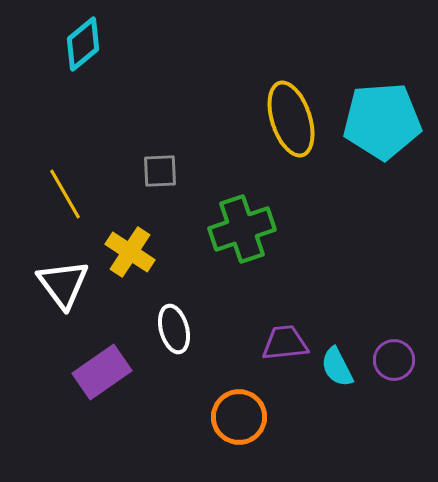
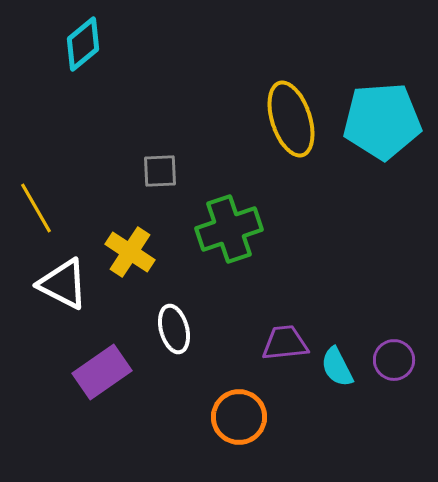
yellow line: moved 29 px left, 14 px down
green cross: moved 13 px left
white triangle: rotated 26 degrees counterclockwise
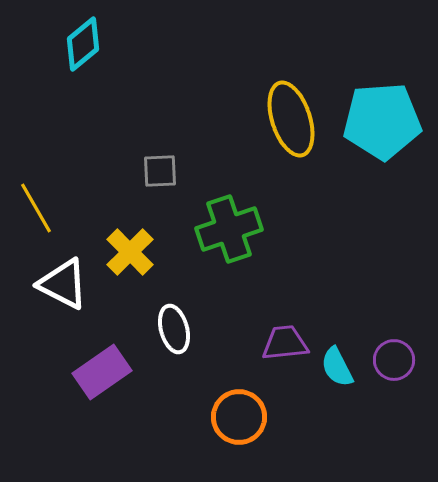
yellow cross: rotated 12 degrees clockwise
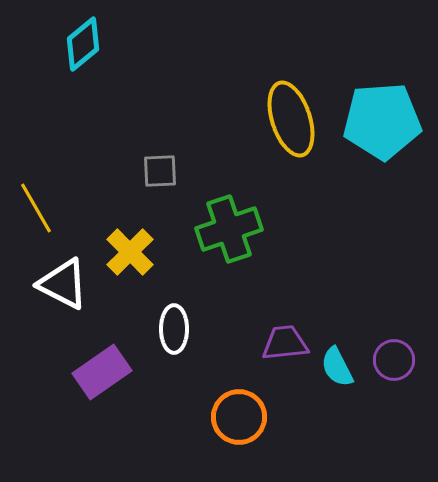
white ellipse: rotated 15 degrees clockwise
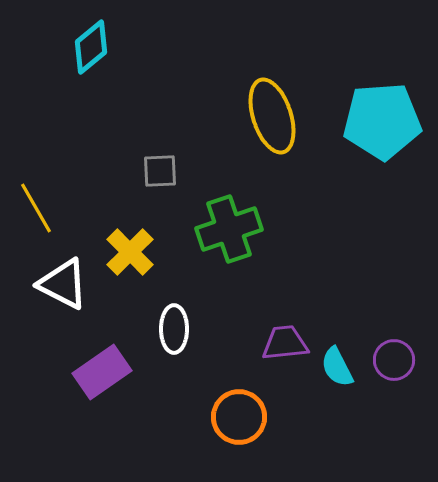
cyan diamond: moved 8 px right, 3 px down
yellow ellipse: moved 19 px left, 3 px up
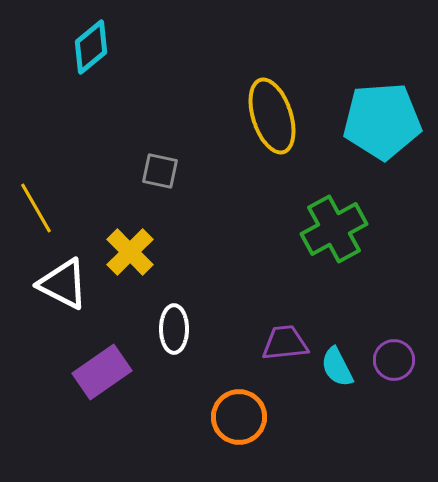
gray square: rotated 15 degrees clockwise
green cross: moved 105 px right; rotated 10 degrees counterclockwise
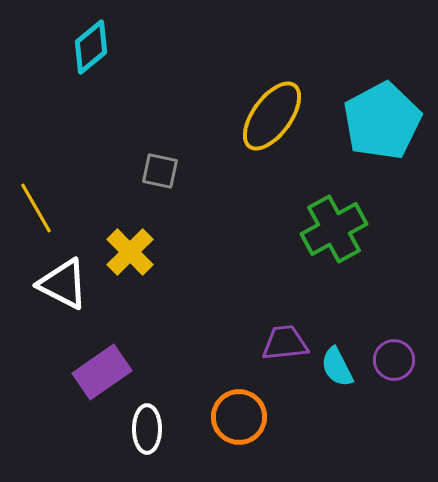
yellow ellipse: rotated 54 degrees clockwise
cyan pentagon: rotated 24 degrees counterclockwise
white ellipse: moved 27 px left, 100 px down
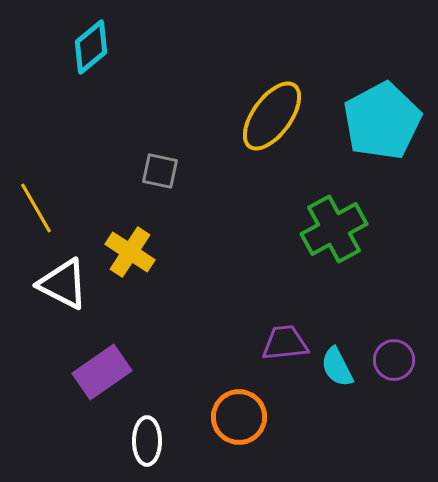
yellow cross: rotated 12 degrees counterclockwise
white ellipse: moved 12 px down
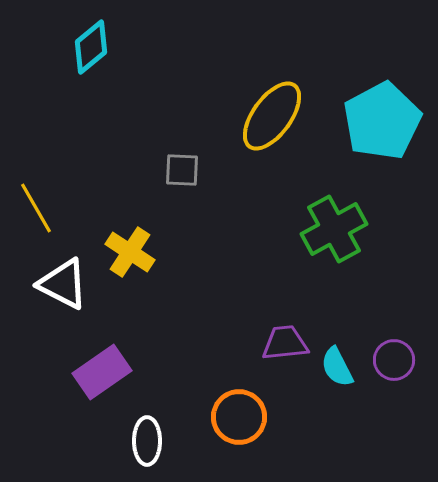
gray square: moved 22 px right, 1 px up; rotated 9 degrees counterclockwise
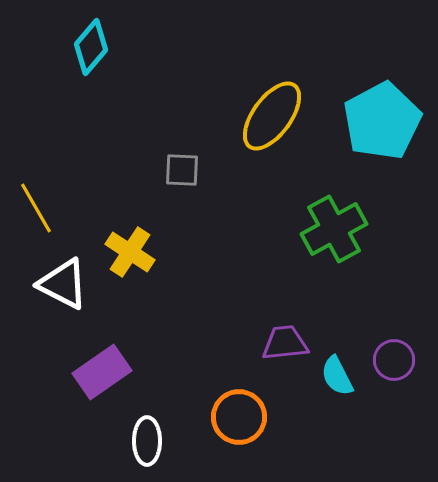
cyan diamond: rotated 10 degrees counterclockwise
cyan semicircle: moved 9 px down
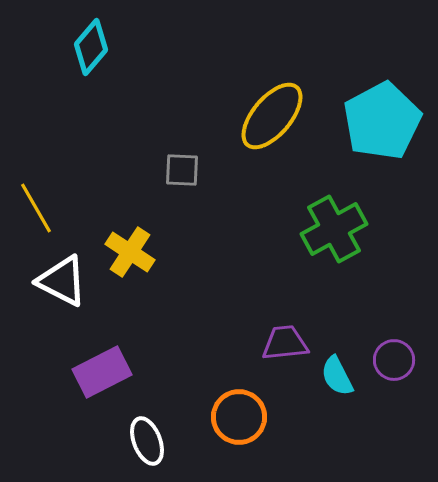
yellow ellipse: rotated 4 degrees clockwise
white triangle: moved 1 px left, 3 px up
purple rectangle: rotated 8 degrees clockwise
white ellipse: rotated 21 degrees counterclockwise
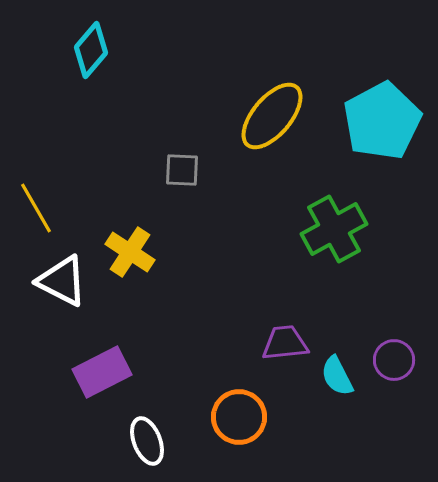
cyan diamond: moved 3 px down
